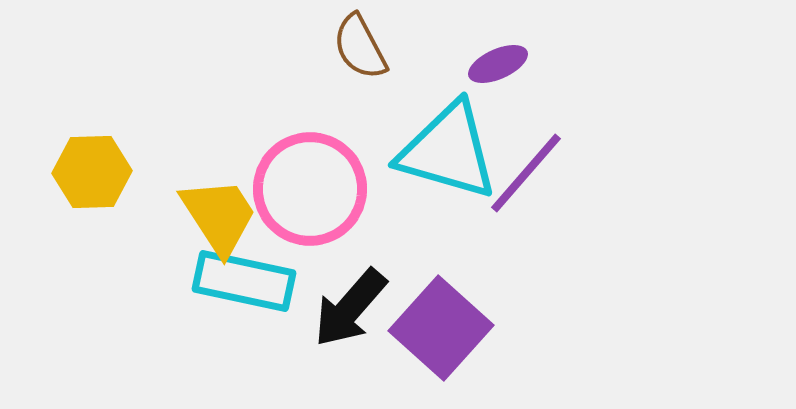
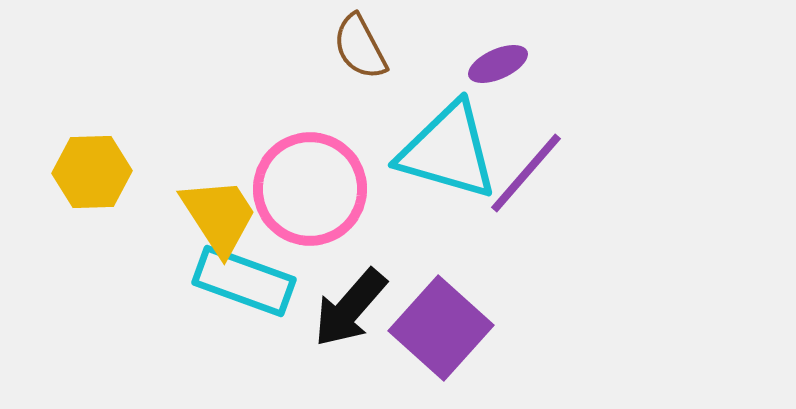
cyan rectangle: rotated 8 degrees clockwise
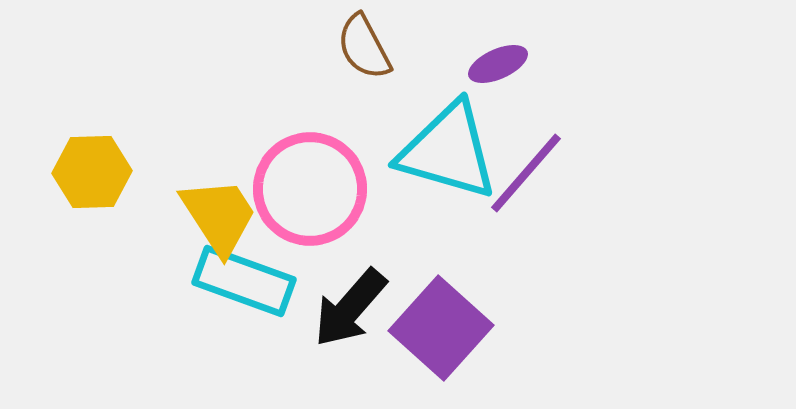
brown semicircle: moved 4 px right
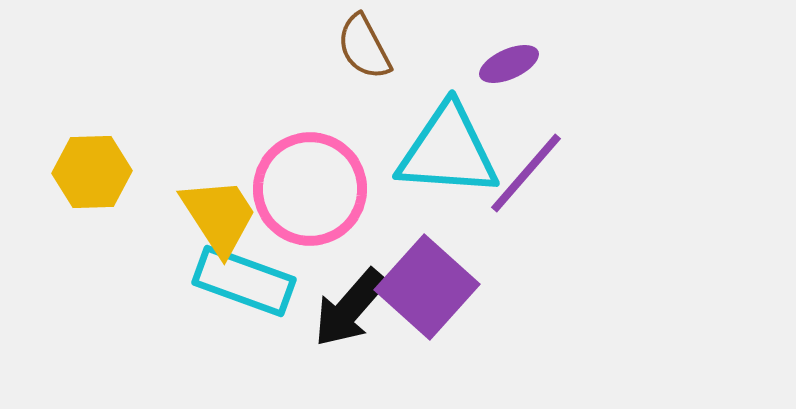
purple ellipse: moved 11 px right
cyan triangle: rotated 12 degrees counterclockwise
purple square: moved 14 px left, 41 px up
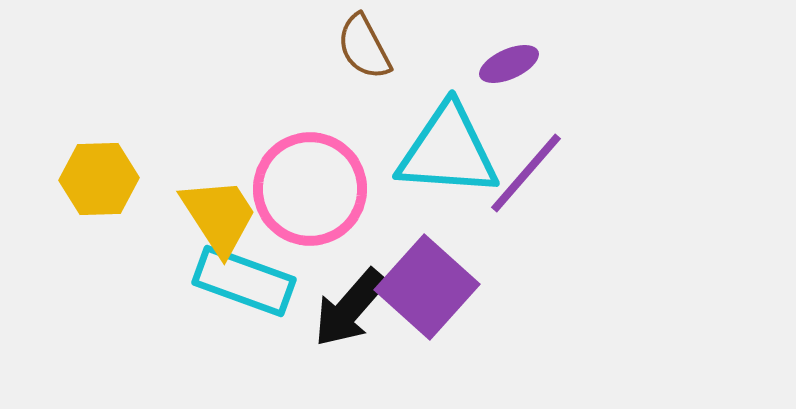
yellow hexagon: moved 7 px right, 7 px down
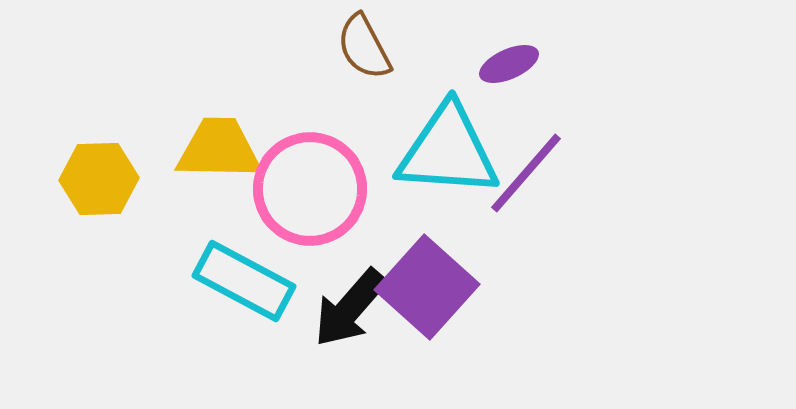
yellow trapezoid: moved 67 px up; rotated 56 degrees counterclockwise
cyan rectangle: rotated 8 degrees clockwise
